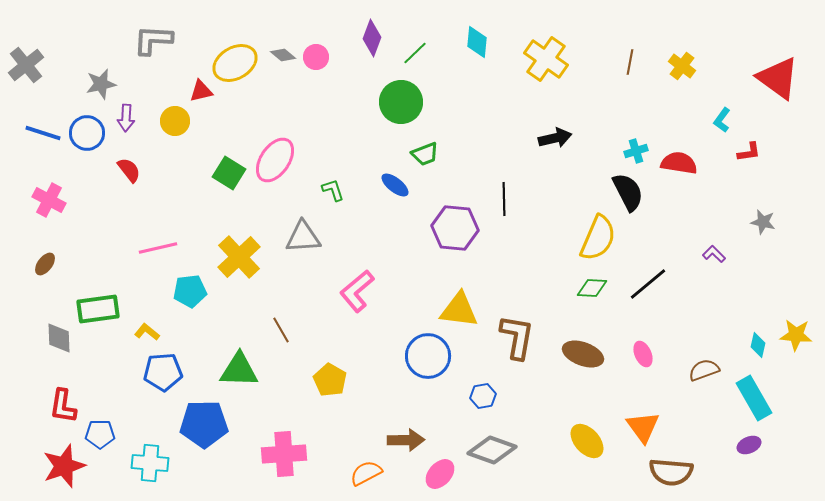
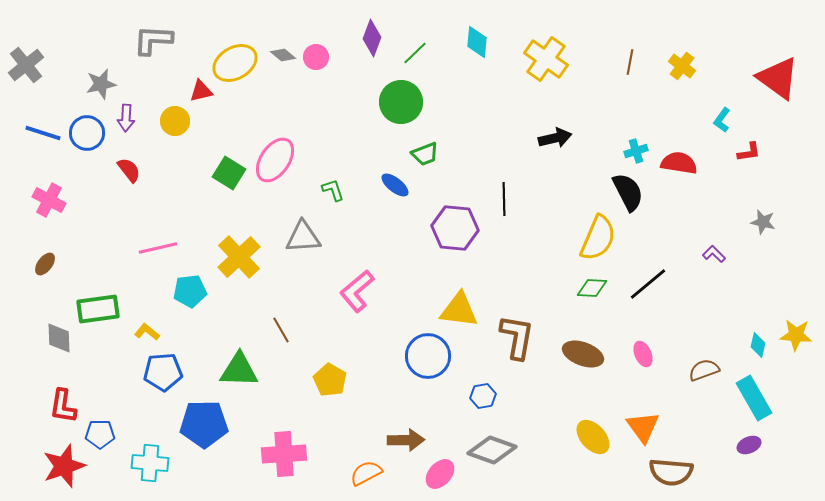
yellow ellipse at (587, 441): moved 6 px right, 4 px up
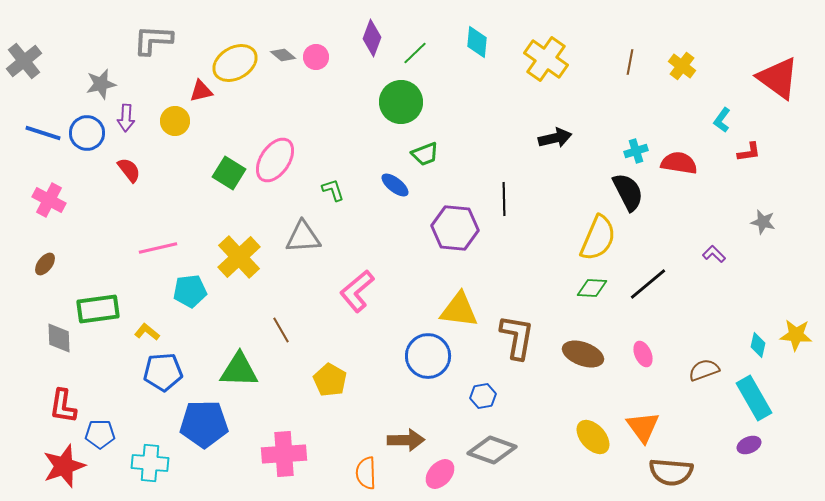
gray cross at (26, 65): moved 2 px left, 4 px up
orange semicircle at (366, 473): rotated 64 degrees counterclockwise
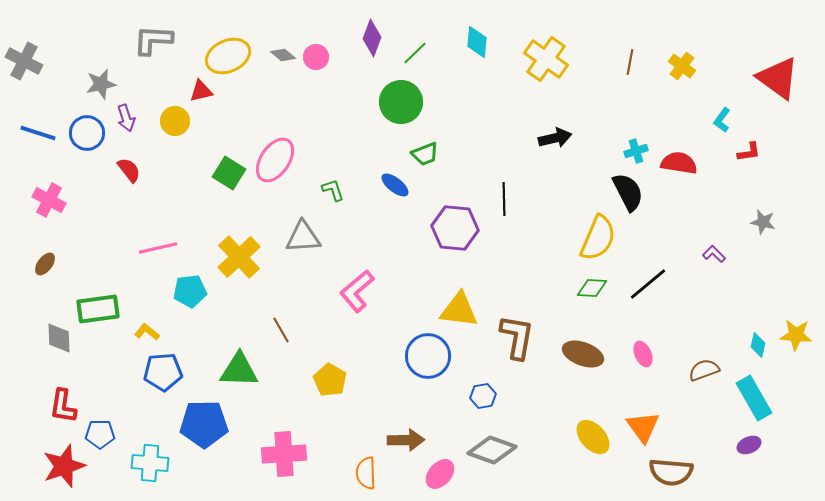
gray cross at (24, 61): rotated 24 degrees counterclockwise
yellow ellipse at (235, 63): moved 7 px left, 7 px up; rotated 6 degrees clockwise
purple arrow at (126, 118): rotated 20 degrees counterclockwise
blue line at (43, 133): moved 5 px left
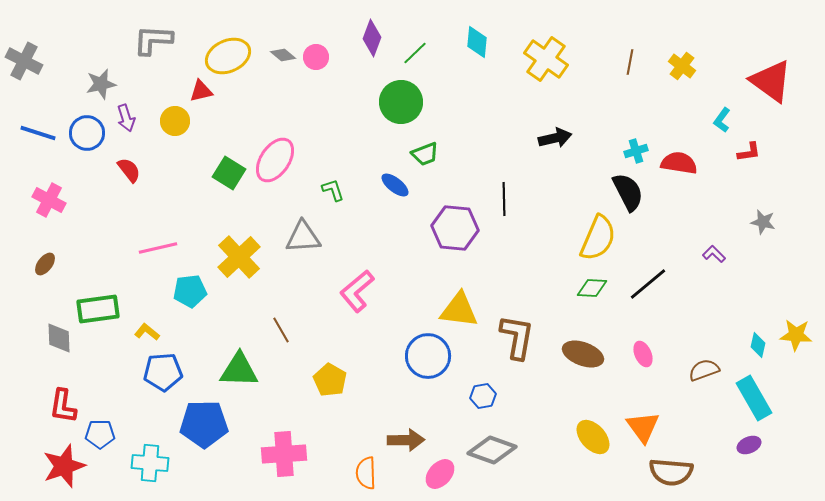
red triangle at (778, 78): moved 7 px left, 3 px down
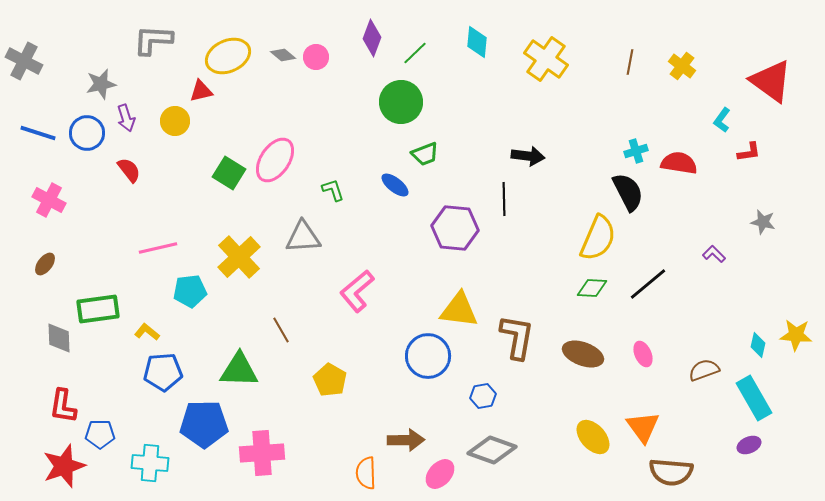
black arrow at (555, 138): moved 27 px left, 18 px down; rotated 20 degrees clockwise
pink cross at (284, 454): moved 22 px left, 1 px up
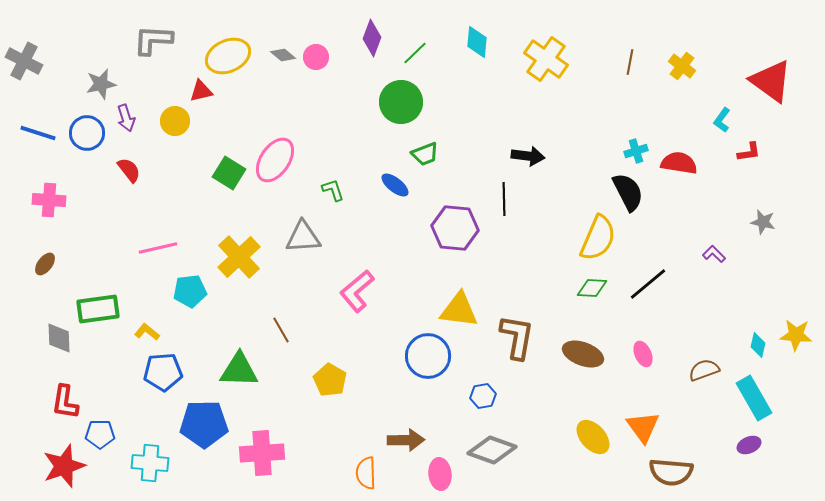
pink cross at (49, 200): rotated 24 degrees counterclockwise
red L-shape at (63, 406): moved 2 px right, 4 px up
pink ellipse at (440, 474): rotated 48 degrees counterclockwise
